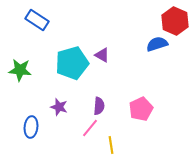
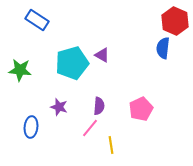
blue semicircle: moved 6 px right, 4 px down; rotated 65 degrees counterclockwise
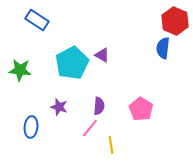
cyan pentagon: rotated 12 degrees counterclockwise
pink pentagon: rotated 15 degrees counterclockwise
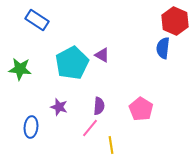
green star: moved 1 px up
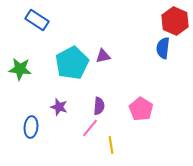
purple triangle: moved 1 px right, 1 px down; rotated 42 degrees counterclockwise
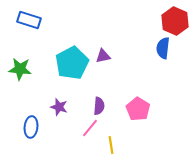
blue rectangle: moved 8 px left; rotated 15 degrees counterclockwise
pink pentagon: moved 3 px left
